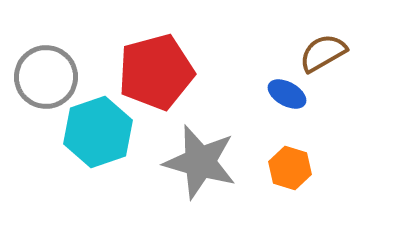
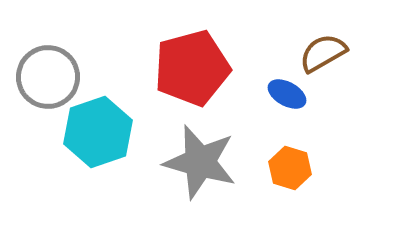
red pentagon: moved 36 px right, 4 px up
gray circle: moved 2 px right
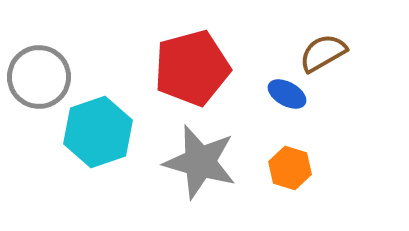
gray circle: moved 9 px left
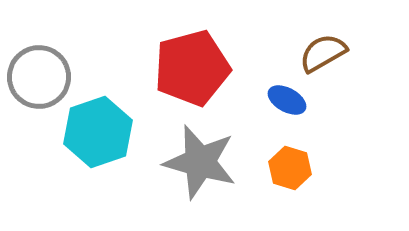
blue ellipse: moved 6 px down
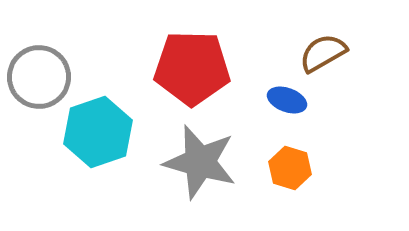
red pentagon: rotated 16 degrees clockwise
blue ellipse: rotated 9 degrees counterclockwise
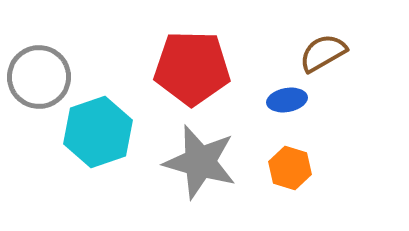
blue ellipse: rotated 30 degrees counterclockwise
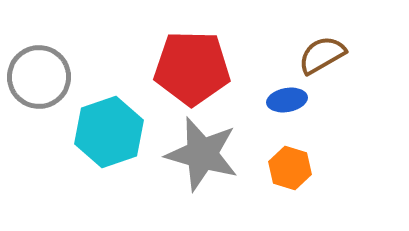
brown semicircle: moved 1 px left, 2 px down
cyan hexagon: moved 11 px right
gray star: moved 2 px right, 8 px up
